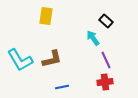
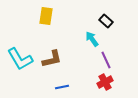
cyan arrow: moved 1 px left, 1 px down
cyan L-shape: moved 1 px up
red cross: rotated 21 degrees counterclockwise
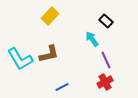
yellow rectangle: moved 4 px right; rotated 36 degrees clockwise
brown L-shape: moved 3 px left, 5 px up
blue line: rotated 16 degrees counterclockwise
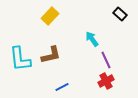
black rectangle: moved 14 px right, 7 px up
brown L-shape: moved 2 px right, 1 px down
cyan L-shape: rotated 24 degrees clockwise
red cross: moved 1 px right, 1 px up
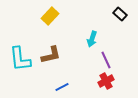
cyan arrow: rotated 126 degrees counterclockwise
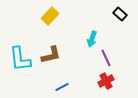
purple line: moved 2 px up
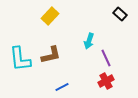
cyan arrow: moved 3 px left, 2 px down
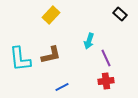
yellow rectangle: moved 1 px right, 1 px up
red cross: rotated 21 degrees clockwise
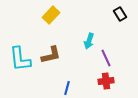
black rectangle: rotated 16 degrees clockwise
blue line: moved 5 px right, 1 px down; rotated 48 degrees counterclockwise
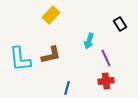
black rectangle: moved 10 px down
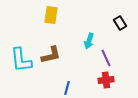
yellow rectangle: rotated 36 degrees counterclockwise
black rectangle: moved 1 px up
cyan L-shape: moved 1 px right, 1 px down
red cross: moved 1 px up
